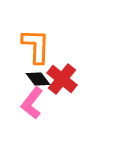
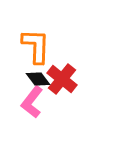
pink L-shape: moved 1 px up
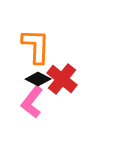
black diamond: rotated 25 degrees counterclockwise
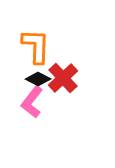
red cross: moved 1 px right, 1 px up; rotated 8 degrees clockwise
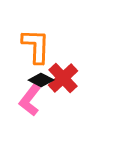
black diamond: moved 3 px right, 1 px down
pink L-shape: moved 2 px left, 2 px up
